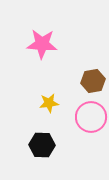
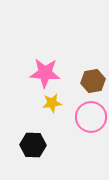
pink star: moved 3 px right, 29 px down
yellow star: moved 3 px right
black hexagon: moved 9 px left
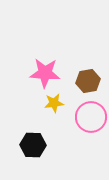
brown hexagon: moved 5 px left
yellow star: moved 2 px right
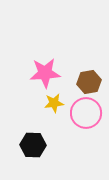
pink star: rotated 8 degrees counterclockwise
brown hexagon: moved 1 px right, 1 px down
pink circle: moved 5 px left, 4 px up
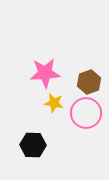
brown hexagon: rotated 10 degrees counterclockwise
yellow star: rotated 18 degrees clockwise
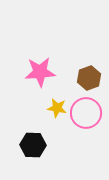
pink star: moved 5 px left, 1 px up
brown hexagon: moved 4 px up
yellow star: moved 3 px right, 5 px down
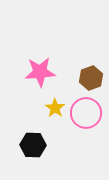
brown hexagon: moved 2 px right
yellow star: moved 2 px left; rotated 24 degrees clockwise
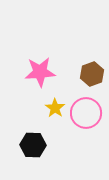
brown hexagon: moved 1 px right, 4 px up
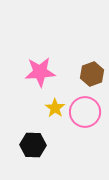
pink circle: moved 1 px left, 1 px up
